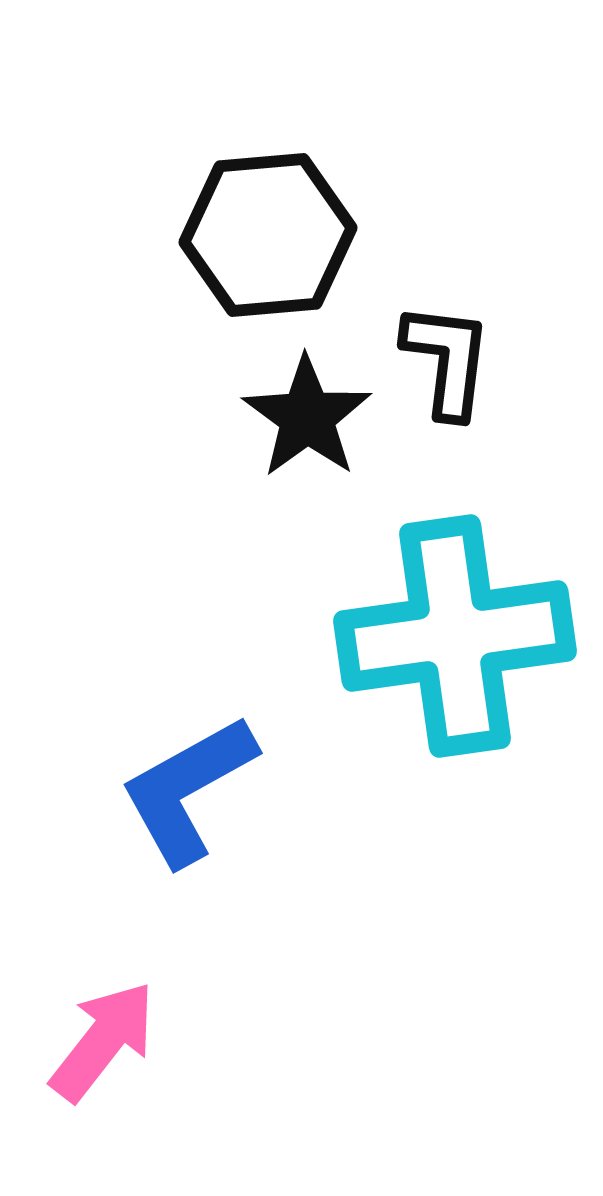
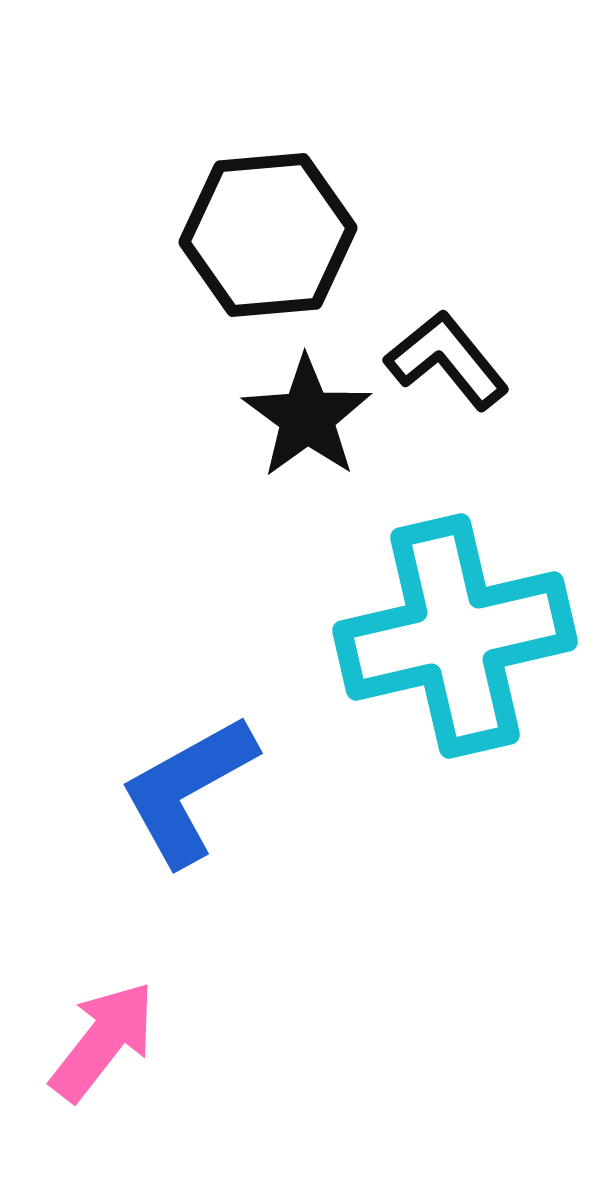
black L-shape: rotated 46 degrees counterclockwise
cyan cross: rotated 5 degrees counterclockwise
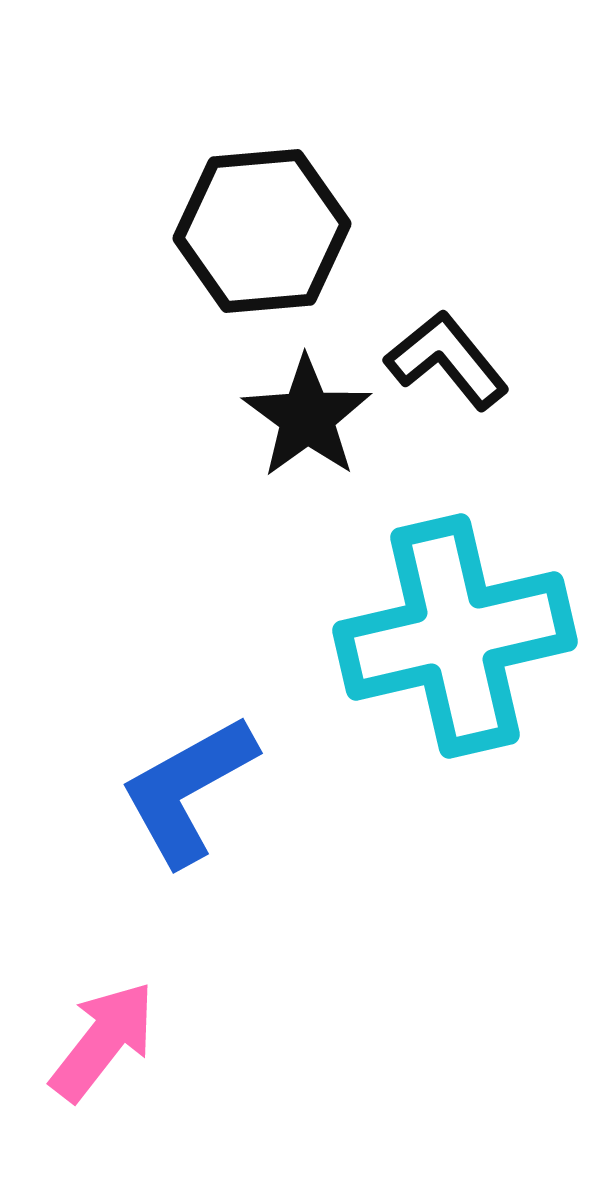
black hexagon: moved 6 px left, 4 px up
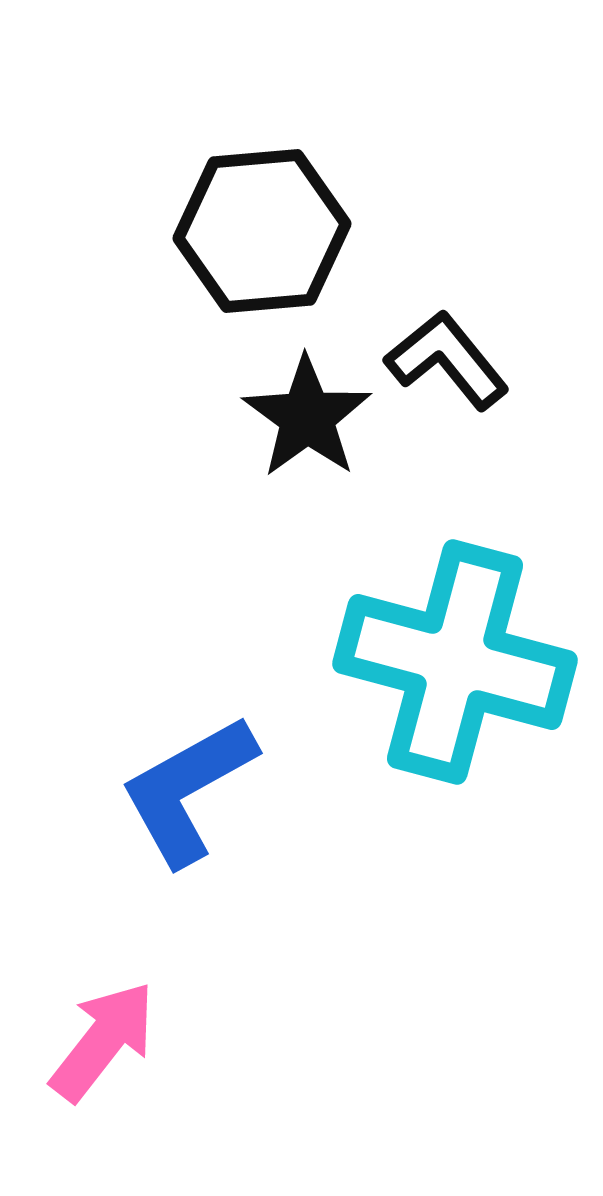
cyan cross: moved 26 px down; rotated 28 degrees clockwise
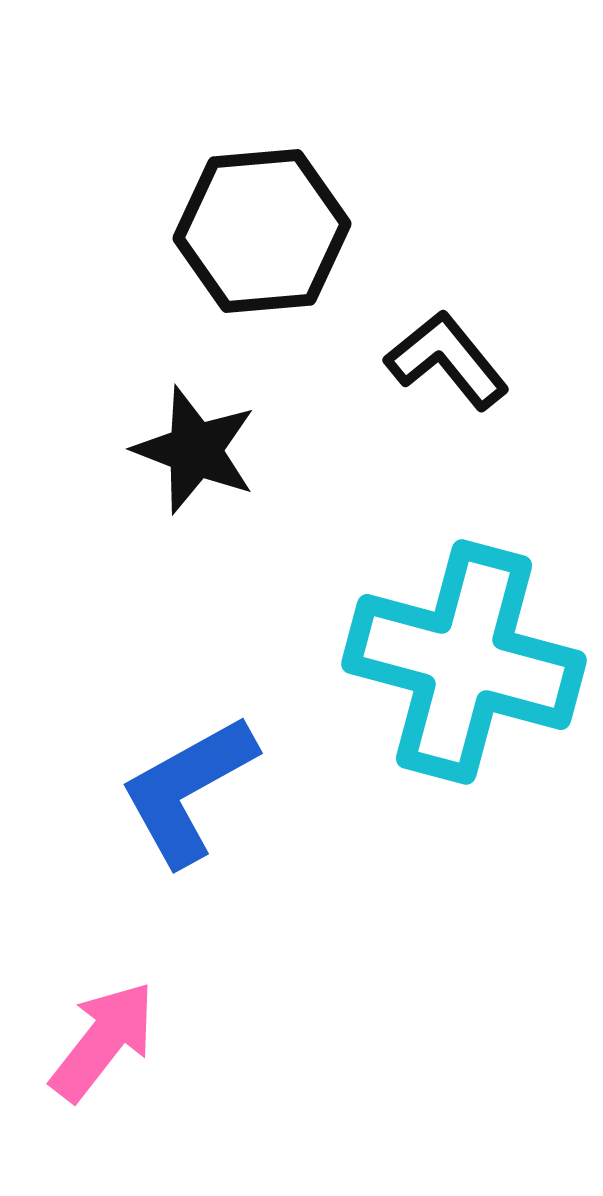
black star: moved 112 px left, 33 px down; rotated 15 degrees counterclockwise
cyan cross: moved 9 px right
